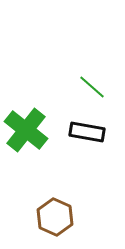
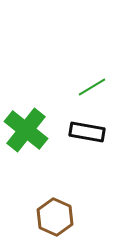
green line: rotated 72 degrees counterclockwise
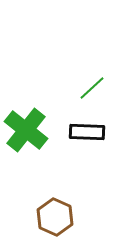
green line: moved 1 px down; rotated 12 degrees counterclockwise
black rectangle: rotated 8 degrees counterclockwise
